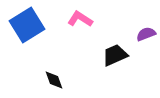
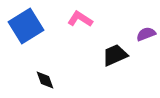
blue square: moved 1 px left, 1 px down
black diamond: moved 9 px left
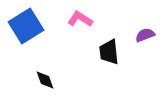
purple semicircle: moved 1 px left, 1 px down
black trapezoid: moved 6 px left, 3 px up; rotated 72 degrees counterclockwise
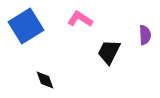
purple semicircle: rotated 108 degrees clockwise
black trapezoid: rotated 32 degrees clockwise
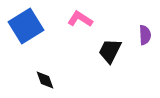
black trapezoid: moved 1 px right, 1 px up
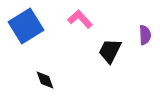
pink L-shape: rotated 15 degrees clockwise
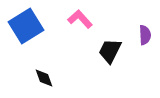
black diamond: moved 1 px left, 2 px up
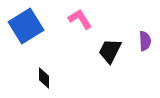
pink L-shape: rotated 10 degrees clockwise
purple semicircle: moved 6 px down
black diamond: rotated 20 degrees clockwise
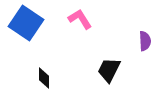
blue square: moved 3 px up; rotated 24 degrees counterclockwise
black trapezoid: moved 1 px left, 19 px down
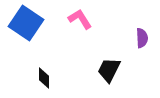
purple semicircle: moved 3 px left, 3 px up
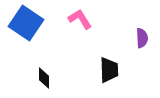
black trapezoid: rotated 152 degrees clockwise
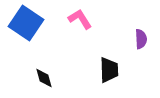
purple semicircle: moved 1 px left, 1 px down
black diamond: rotated 15 degrees counterclockwise
